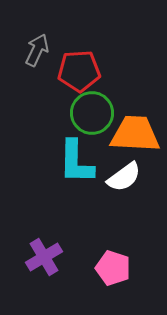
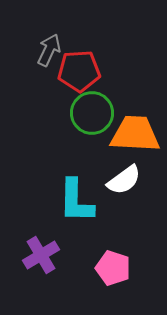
gray arrow: moved 12 px right
cyan L-shape: moved 39 px down
white semicircle: moved 3 px down
purple cross: moved 3 px left, 2 px up
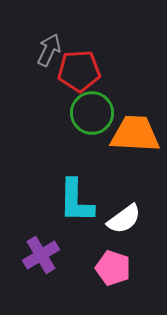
white semicircle: moved 39 px down
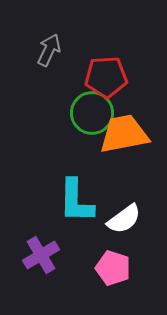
red pentagon: moved 27 px right, 6 px down
orange trapezoid: moved 11 px left; rotated 14 degrees counterclockwise
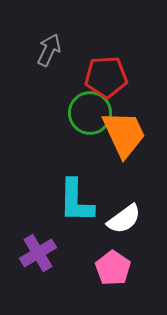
green circle: moved 2 px left
orange trapezoid: rotated 76 degrees clockwise
purple cross: moved 3 px left, 2 px up
pink pentagon: rotated 16 degrees clockwise
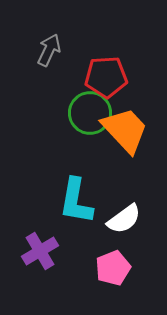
orange trapezoid: moved 1 px right, 4 px up; rotated 18 degrees counterclockwise
cyan L-shape: rotated 9 degrees clockwise
purple cross: moved 2 px right, 2 px up
pink pentagon: rotated 16 degrees clockwise
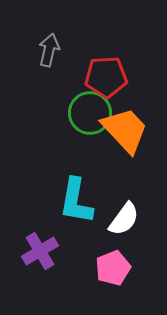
gray arrow: rotated 12 degrees counterclockwise
white semicircle: rotated 18 degrees counterclockwise
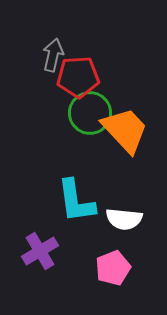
gray arrow: moved 4 px right, 5 px down
red pentagon: moved 28 px left
cyan L-shape: rotated 18 degrees counterclockwise
white semicircle: rotated 60 degrees clockwise
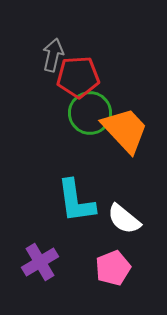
white semicircle: rotated 33 degrees clockwise
purple cross: moved 11 px down
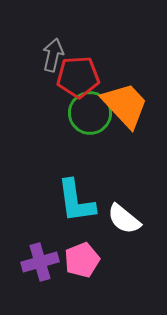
orange trapezoid: moved 25 px up
purple cross: rotated 15 degrees clockwise
pink pentagon: moved 31 px left, 8 px up
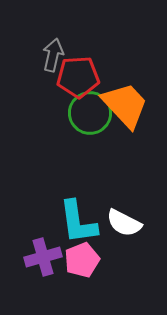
cyan L-shape: moved 2 px right, 21 px down
white semicircle: moved 4 px down; rotated 12 degrees counterclockwise
purple cross: moved 3 px right, 5 px up
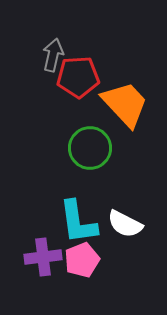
orange trapezoid: moved 1 px up
green circle: moved 35 px down
white semicircle: moved 1 px right, 1 px down
purple cross: rotated 9 degrees clockwise
